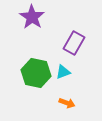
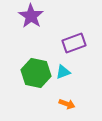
purple star: moved 1 px left, 1 px up
purple rectangle: rotated 40 degrees clockwise
orange arrow: moved 1 px down
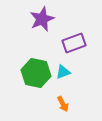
purple star: moved 11 px right, 3 px down; rotated 15 degrees clockwise
orange arrow: moved 4 px left; rotated 42 degrees clockwise
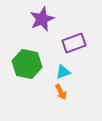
green hexagon: moved 9 px left, 9 px up
orange arrow: moved 2 px left, 12 px up
